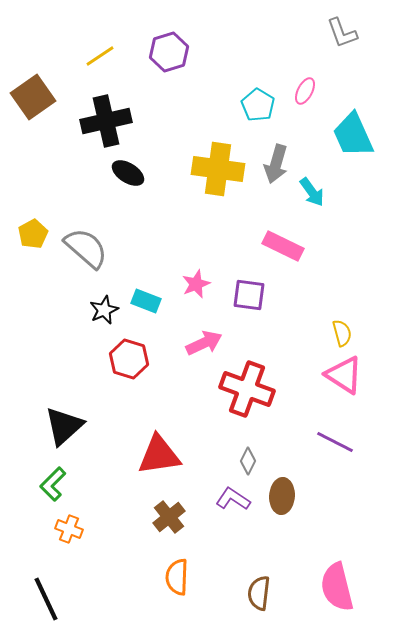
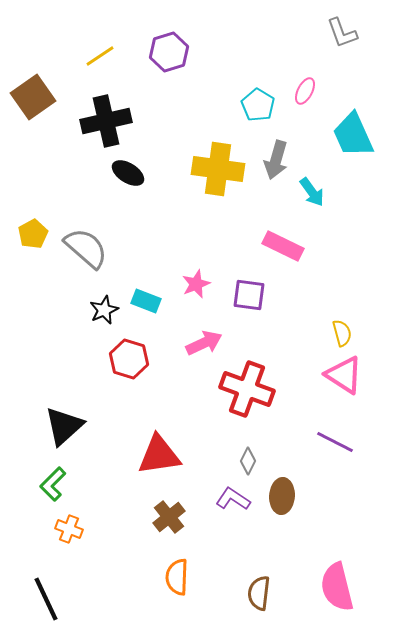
gray arrow: moved 4 px up
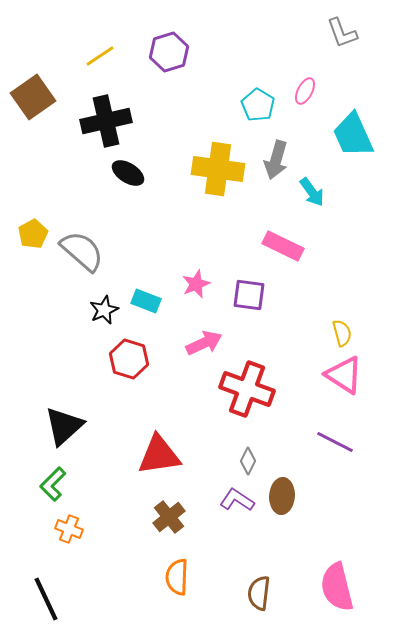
gray semicircle: moved 4 px left, 3 px down
purple L-shape: moved 4 px right, 1 px down
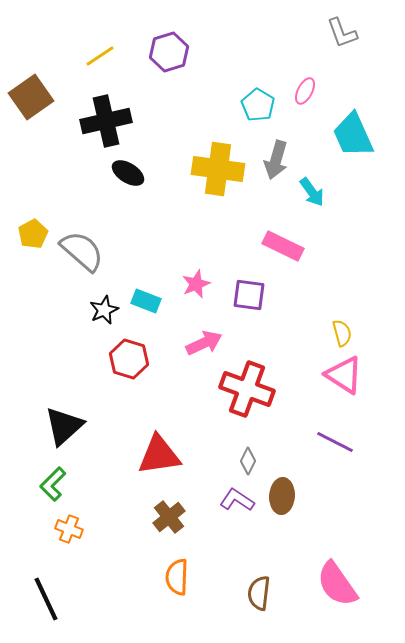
brown square: moved 2 px left
pink semicircle: moved 3 px up; rotated 21 degrees counterclockwise
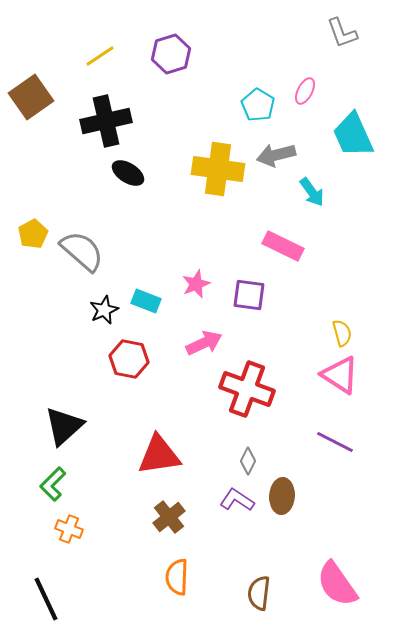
purple hexagon: moved 2 px right, 2 px down
gray arrow: moved 5 px up; rotated 60 degrees clockwise
red hexagon: rotated 6 degrees counterclockwise
pink triangle: moved 4 px left
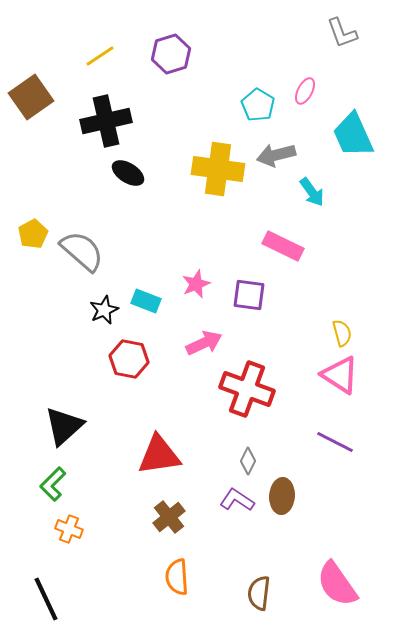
orange semicircle: rotated 6 degrees counterclockwise
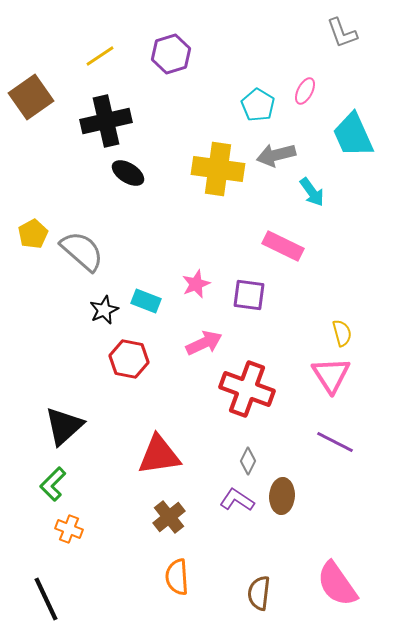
pink triangle: moved 9 px left; rotated 24 degrees clockwise
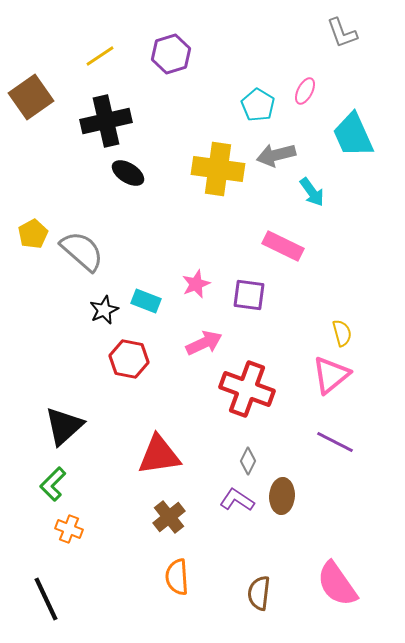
pink triangle: rotated 24 degrees clockwise
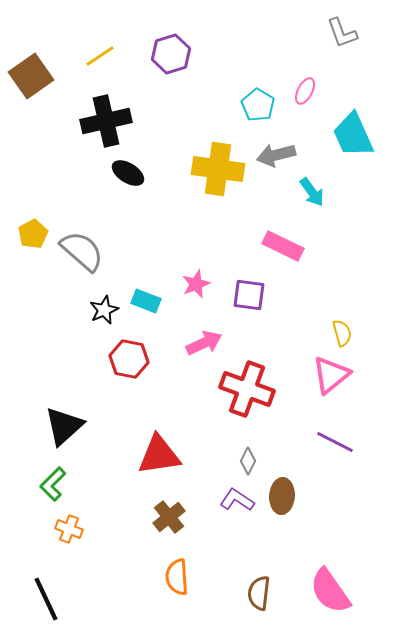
brown square: moved 21 px up
pink semicircle: moved 7 px left, 7 px down
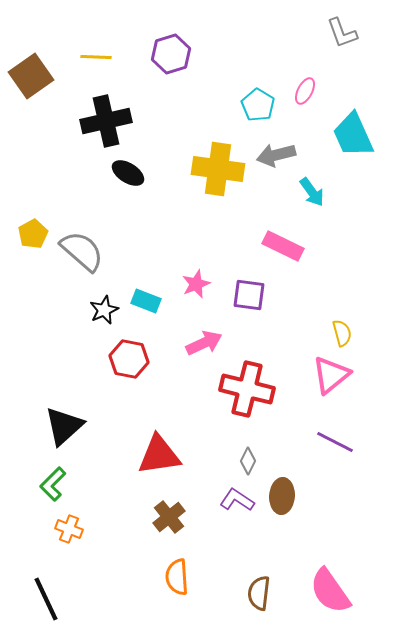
yellow line: moved 4 px left, 1 px down; rotated 36 degrees clockwise
red cross: rotated 6 degrees counterclockwise
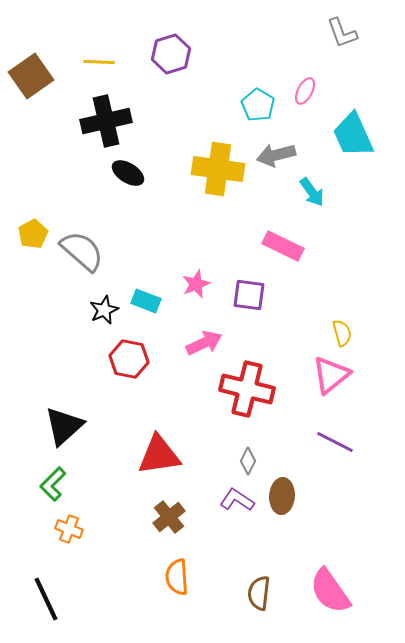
yellow line: moved 3 px right, 5 px down
